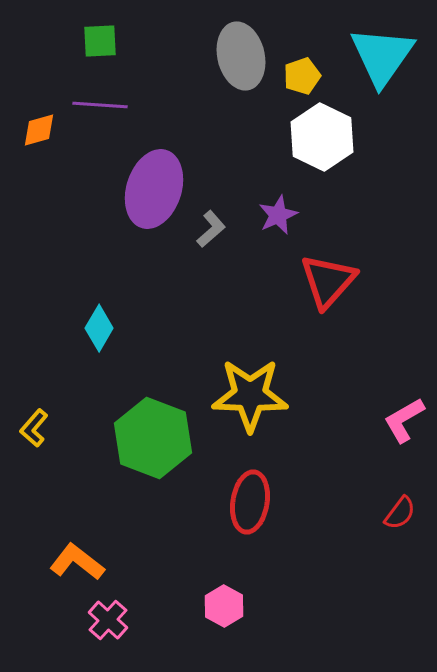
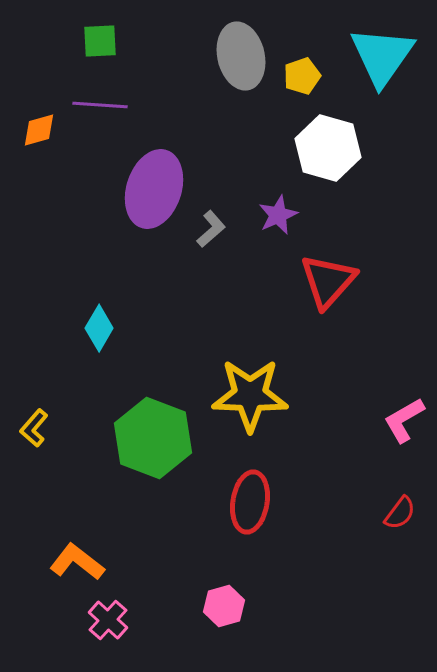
white hexagon: moved 6 px right, 11 px down; rotated 10 degrees counterclockwise
pink hexagon: rotated 15 degrees clockwise
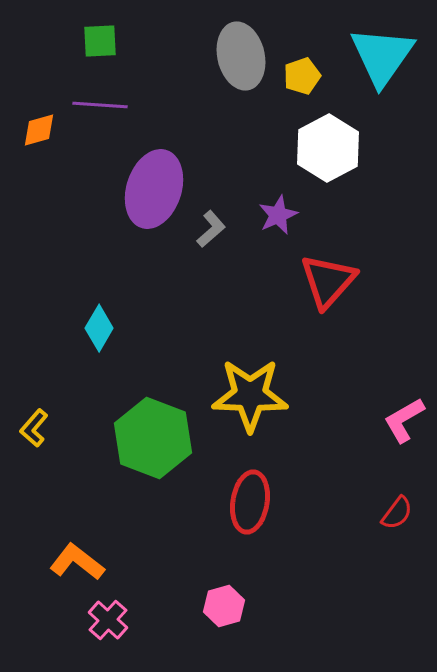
white hexagon: rotated 16 degrees clockwise
red semicircle: moved 3 px left
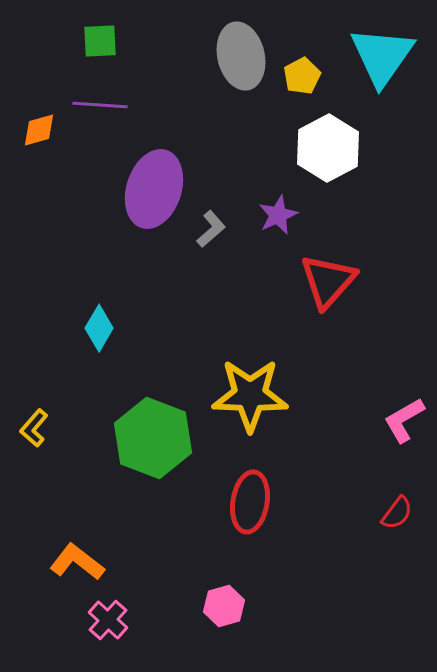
yellow pentagon: rotated 9 degrees counterclockwise
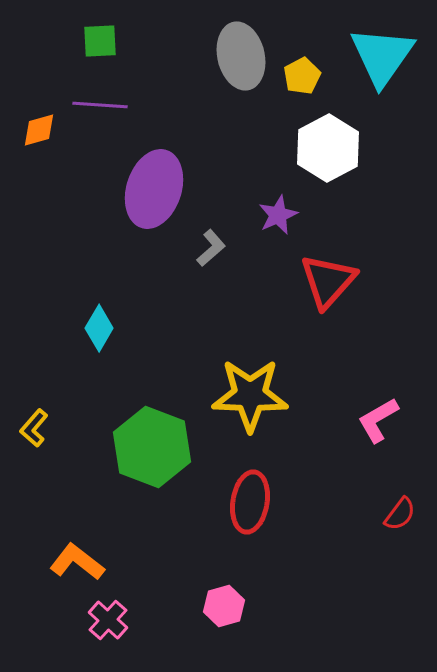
gray L-shape: moved 19 px down
pink L-shape: moved 26 px left
green hexagon: moved 1 px left, 9 px down
red semicircle: moved 3 px right, 1 px down
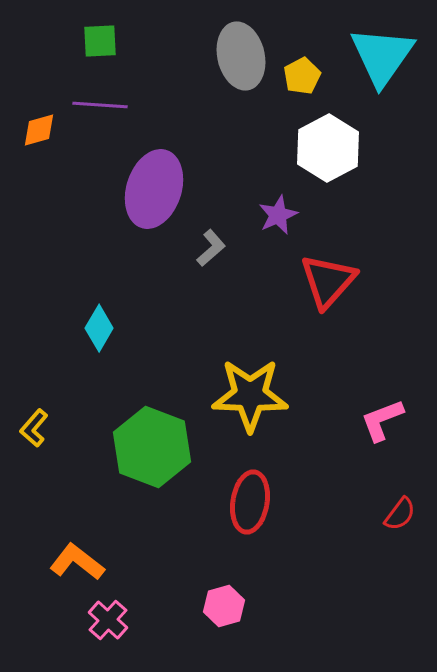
pink L-shape: moved 4 px right; rotated 9 degrees clockwise
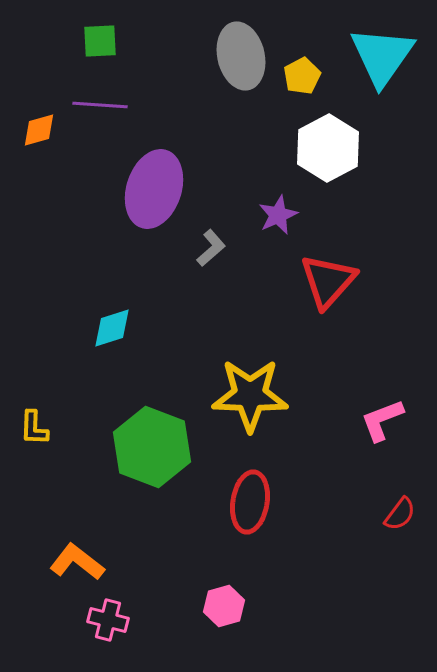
cyan diamond: moved 13 px right; rotated 42 degrees clockwise
yellow L-shape: rotated 39 degrees counterclockwise
pink cross: rotated 27 degrees counterclockwise
